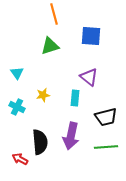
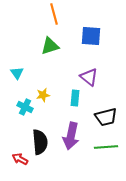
cyan cross: moved 8 px right
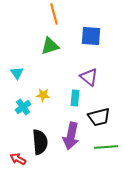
yellow star: rotated 16 degrees clockwise
cyan cross: moved 2 px left; rotated 28 degrees clockwise
black trapezoid: moved 7 px left
red arrow: moved 2 px left
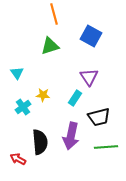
blue square: rotated 25 degrees clockwise
purple triangle: rotated 18 degrees clockwise
cyan rectangle: rotated 28 degrees clockwise
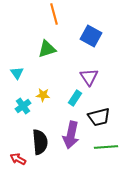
green triangle: moved 3 px left, 3 px down
cyan cross: moved 1 px up
purple arrow: moved 1 px up
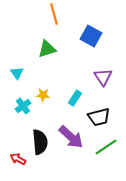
purple triangle: moved 14 px right
purple arrow: moved 2 px down; rotated 60 degrees counterclockwise
green line: rotated 30 degrees counterclockwise
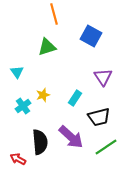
green triangle: moved 2 px up
cyan triangle: moved 1 px up
yellow star: rotated 24 degrees counterclockwise
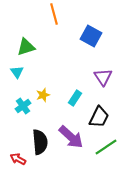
green triangle: moved 21 px left
black trapezoid: rotated 50 degrees counterclockwise
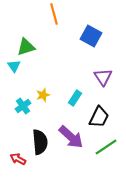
cyan triangle: moved 3 px left, 6 px up
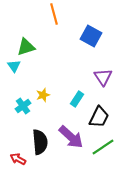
cyan rectangle: moved 2 px right, 1 px down
green line: moved 3 px left
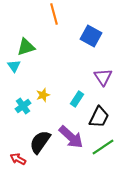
black semicircle: rotated 140 degrees counterclockwise
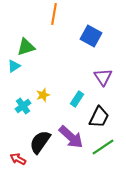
orange line: rotated 25 degrees clockwise
cyan triangle: rotated 32 degrees clockwise
